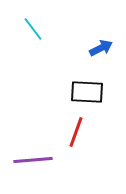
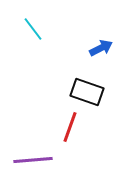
black rectangle: rotated 16 degrees clockwise
red line: moved 6 px left, 5 px up
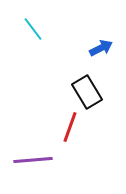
black rectangle: rotated 40 degrees clockwise
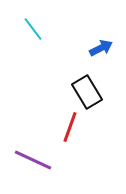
purple line: rotated 30 degrees clockwise
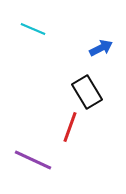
cyan line: rotated 30 degrees counterclockwise
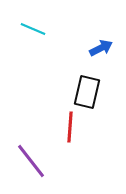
black rectangle: rotated 44 degrees clockwise
red line: rotated 16 degrees counterclockwise
purple line: moved 2 px left, 1 px down; rotated 27 degrees clockwise
